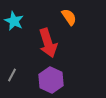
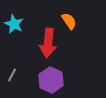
orange semicircle: moved 4 px down
cyan star: moved 3 px down
red arrow: rotated 24 degrees clockwise
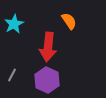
cyan star: rotated 18 degrees clockwise
red arrow: moved 4 px down
purple hexagon: moved 4 px left
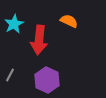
orange semicircle: rotated 30 degrees counterclockwise
red arrow: moved 9 px left, 7 px up
gray line: moved 2 px left
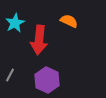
cyan star: moved 1 px right, 1 px up
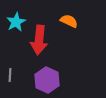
cyan star: moved 1 px right, 1 px up
gray line: rotated 24 degrees counterclockwise
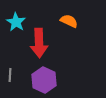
cyan star: rotated 12 degrees counterclockwise
red arrow: moved 3 px down; rotated 8 degrees counterclockwise
purple hexagon: moved 3 px left
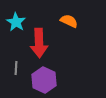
gray line: moved 6 px right, 7 px up
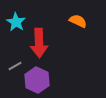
orange semicircle: moved 9 px right
gray line: moved 1 px left, 2 px up; rotated 56 degrees clockwise
purple hexagon: moved 7 px left
